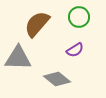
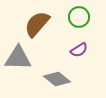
purple semicircle: moved 4 px right
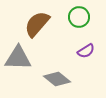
purple semicircle: moved 7 px right, 1 px down
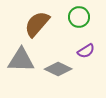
gray triangle: moved 3 px right, 2 px down
gray diamond: moved 1 px right, 10 px up; rotated 12 degrees counterclockwise
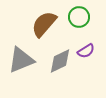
brown semicircle: moved 7 px right
gray triangle: rotated 24 degrees counterclockwise
gray diamond: moved 2 px right, 8 px up; rotated 52 degrees counterclockwise
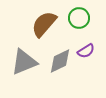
green circle: moved 1 px down
gray triangle: moved 3 px right, 2 px down
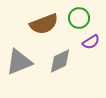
brown semicircle: rotated 152 degrees counterclockwise
purple semicircle: moved 5 px right, 9 px up
gray triangle: moved 5 px left
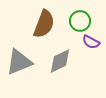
green circle: moved 1 px right, 3 px down
brown semicircle: rotated 48 degrees counterclockwise
purple semicircle: rotated 60 degrees clockwise
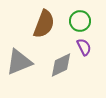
purple semicircle: moved 7 px left, 5 px down; rotated 144 degrees counterclockwise
gray diamond: moved 1 px right, 4 px down
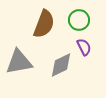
green circle: moved 1 px left, 1 px up
gray triangle: rotated 12 degrees clockwise
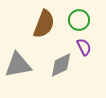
gray triangle: moved 1 px left, 3 px down
